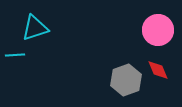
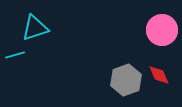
pink circle: moved 4 px right
cyan line: rotated 12 degrees counterclockwise
red diamond: moved 1 px right, 5 px down
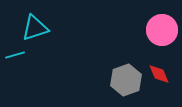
red diamond: moved 1 px up
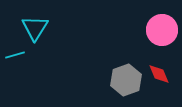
cyan triangle: rotated 40 degrees counterclockwise
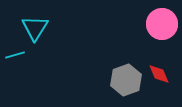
pink circle: moved 6 px up
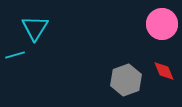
red diamond: moved 5 px right, 3 px up
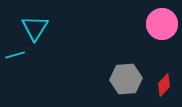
red diamond: moved 14 px down; rotated 65 degrees clockwise
gray hexagon: moved 1 px up; rotated 16 degrees clockwise
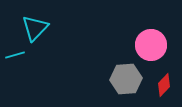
pink circle: moved 11 px left, 21 px down
cyan triangle: rotated 12 degrees clockwise
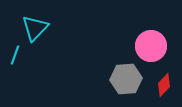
pink circle: moved 1 px down
cyan line: rotated 54 degrees counterclockwise
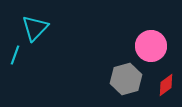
gray hexagon: rotated 12 degrees counterclockwise
red diamond: moved 2 px right; rotated 10 degrees clockwise
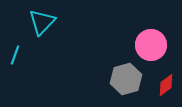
cyan triangle: moved 7 px right, 6 px up
pink circle: moved 1 px up
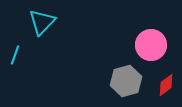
gray hexagon: moved 2 px down
